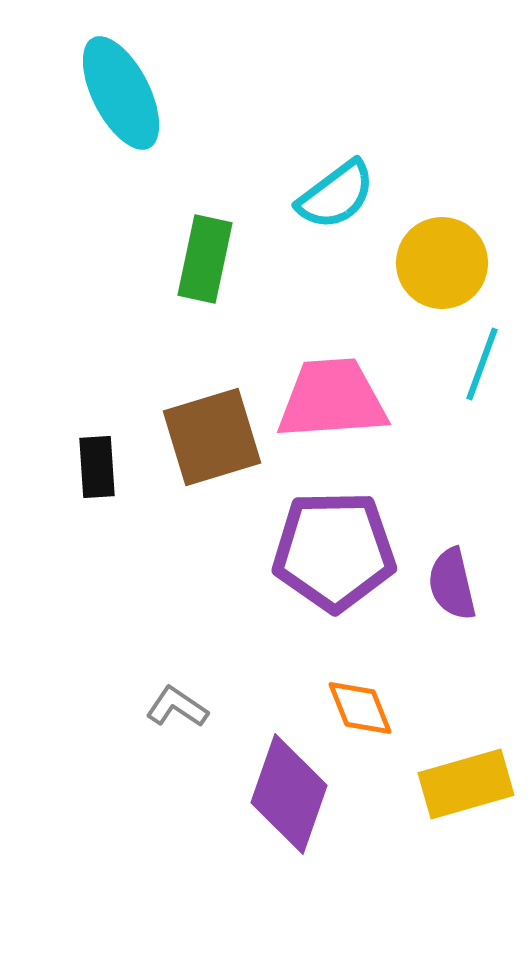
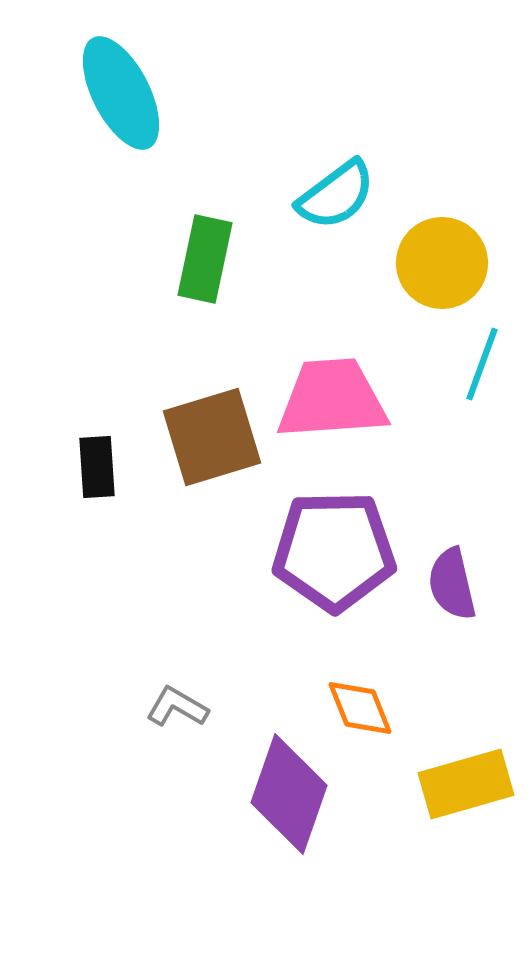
gray L-shape: rotated 4 degrees counterclockwise
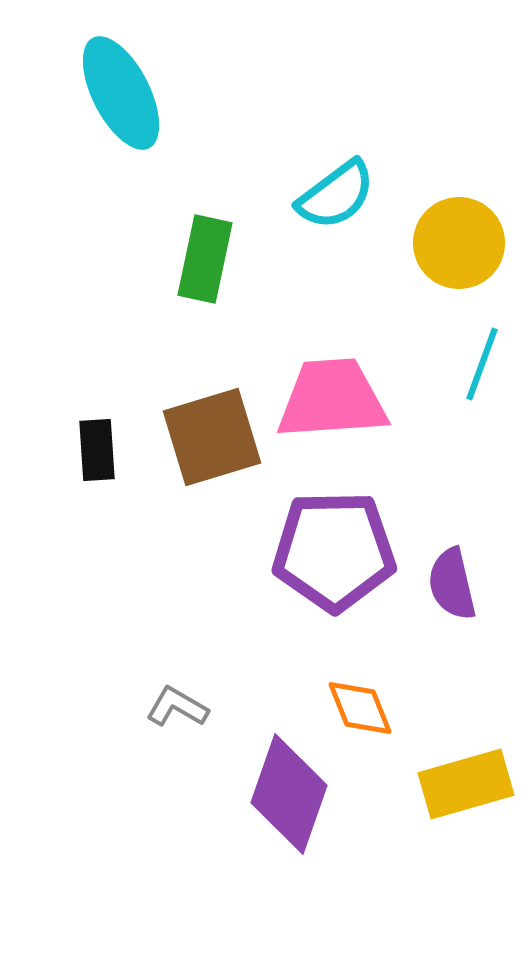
yellow circle: moved 17 px right, 20 px up
black rectangle: moved 17 px up
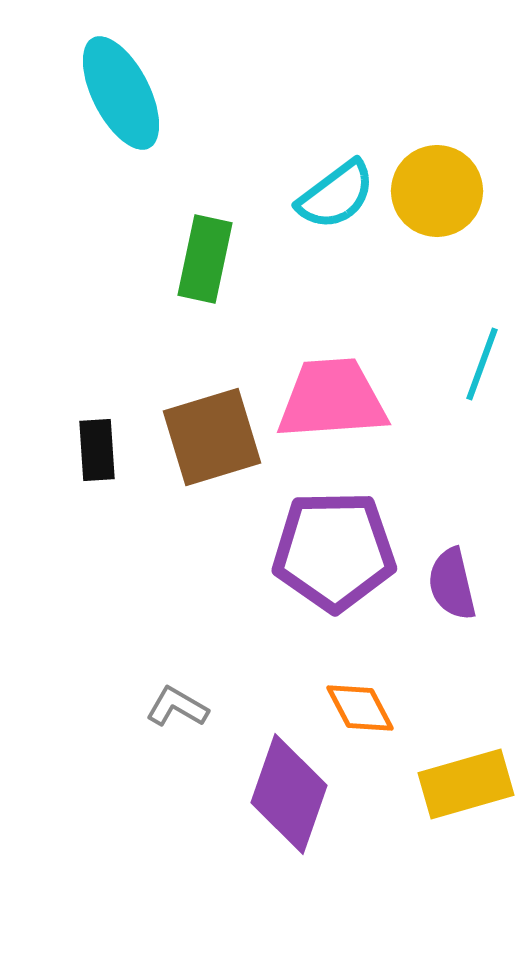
yellow circle: moved 22 px left, 52 px up
orange diamond: rotated 6 degrees counterclockwise
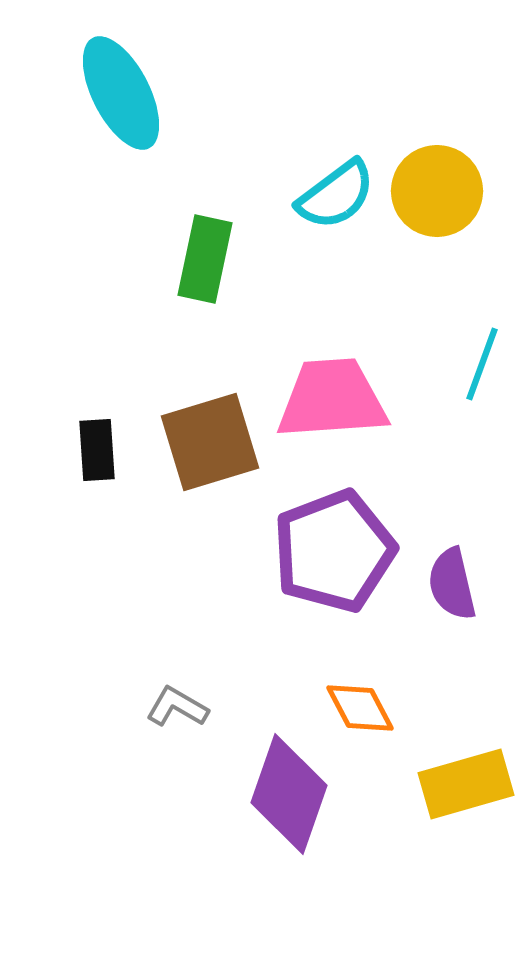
brown square: moved 2 px left, 5 px down
purple pentagon: rotated 20 degrees counterclockwise
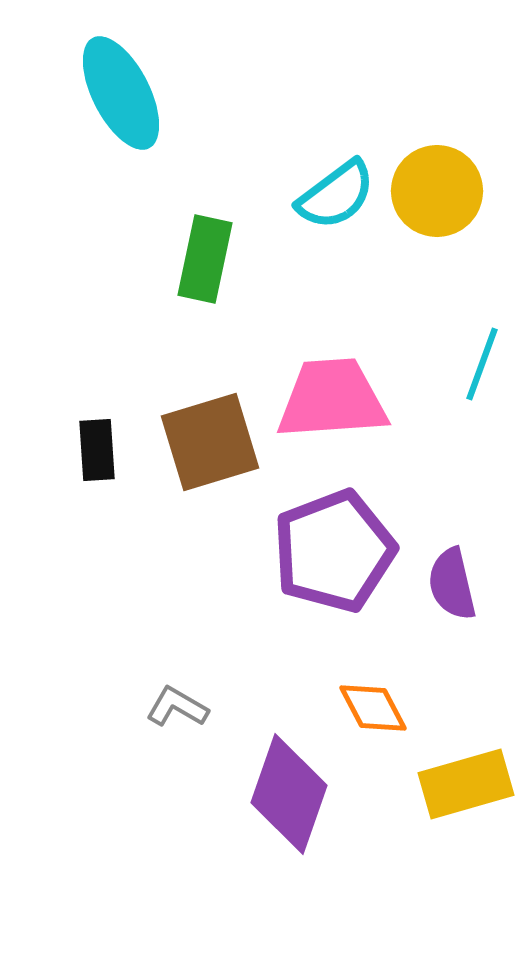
orange diamond: moved 13 px right
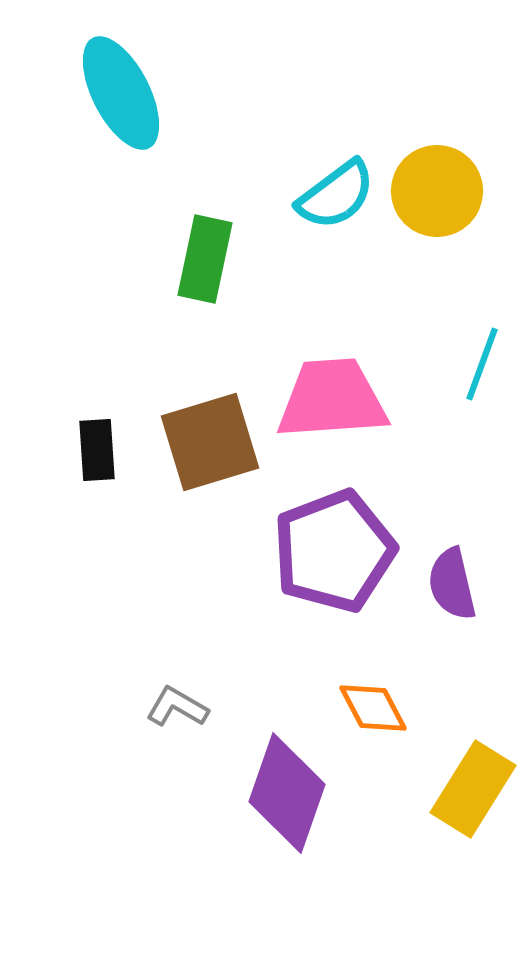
yellow rectangle: moved 7 px right, 5 px down; rotated 42 degrees counterclockwise
purple diamond: moved 2 px left, 1 px up
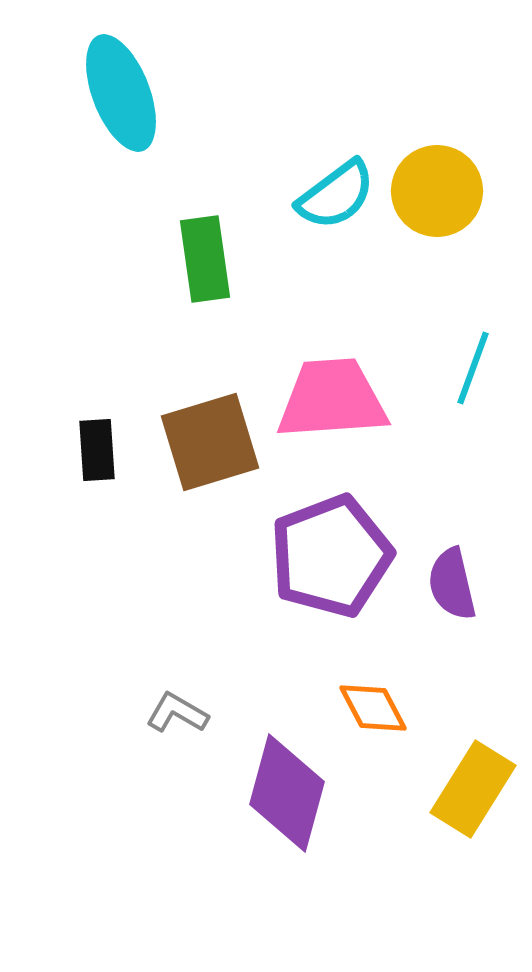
cyan ellipse: rotated 6 degrees clockwise
green rectangle: rotated 20 degrees counterclockwise
cyan line: moved 9 px left, 4 px down
purple pentagon: moved 3 px left, 5 px down
gray L-shape: moved 6 px down
purple diamond: rotated 4 degrees counterclockwise
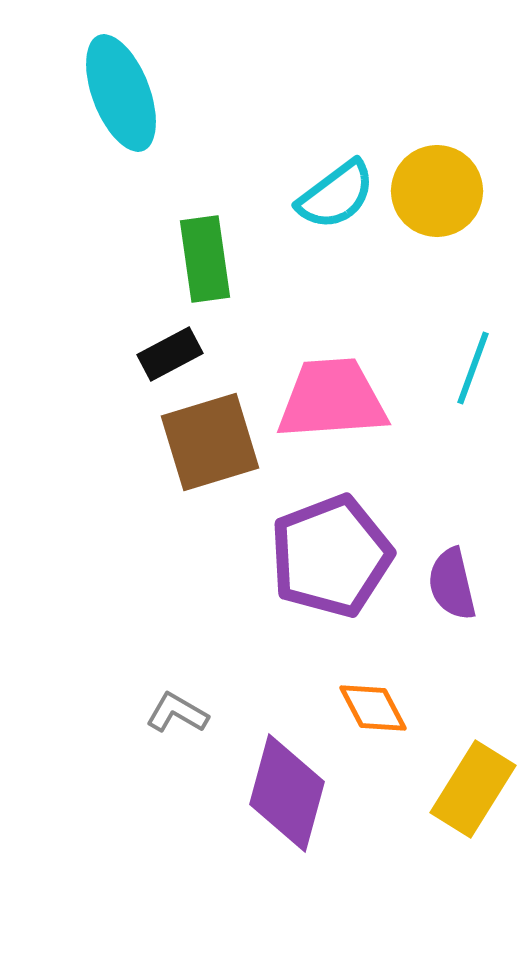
black rectangle: moved 73 px right, 96 px up; rotated 66 degrees clockwise
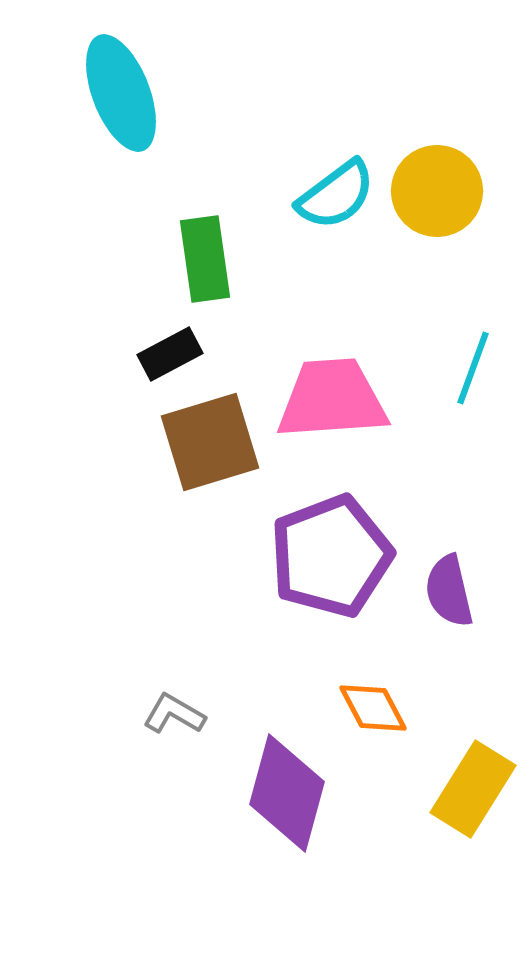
purple semicircle: moved 3 px left, 7 px down
gray L-shape: moved 3 px left, 1 px down
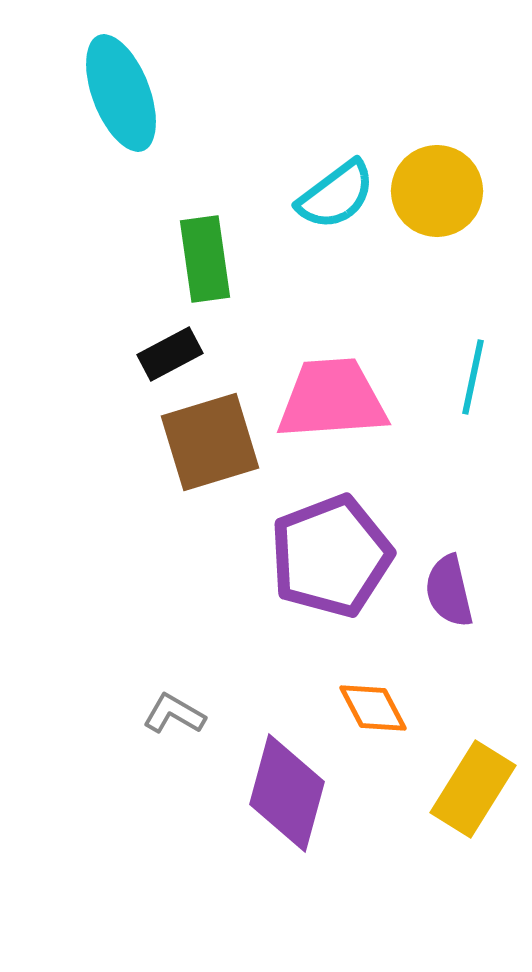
cyan line: moved 9 px down; rotated 8 degrees counterclockwise
